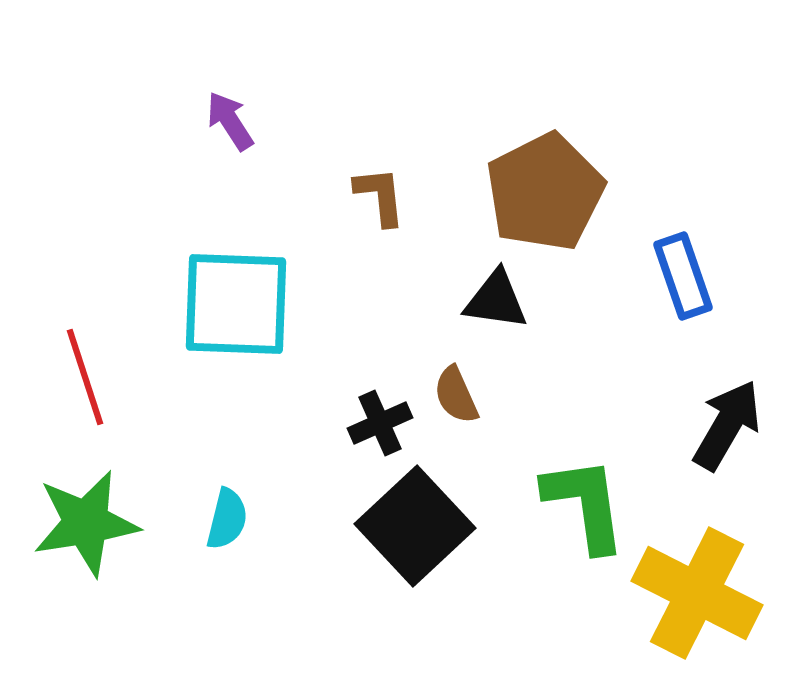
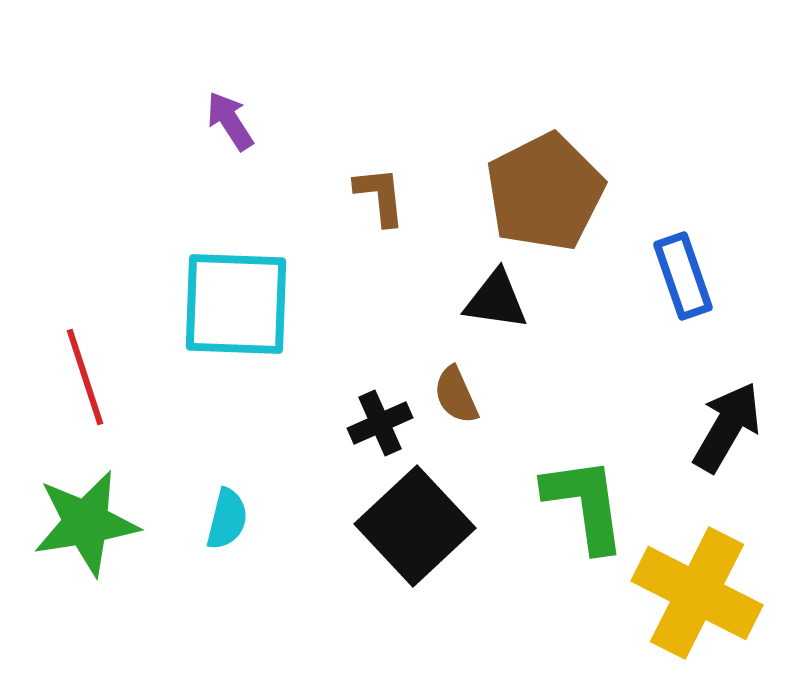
black arrow: moved 2 px down
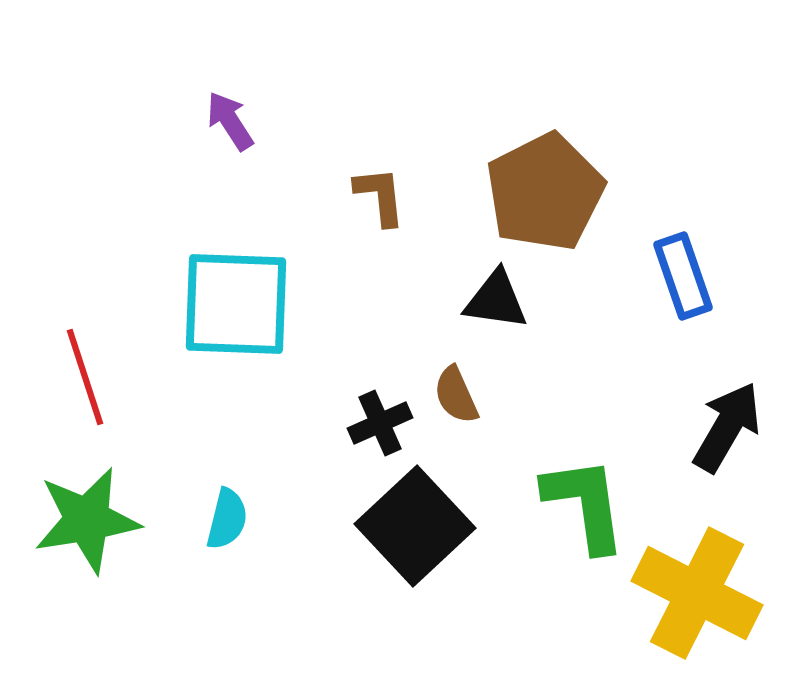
green star: moved 1 px right, 3 px up
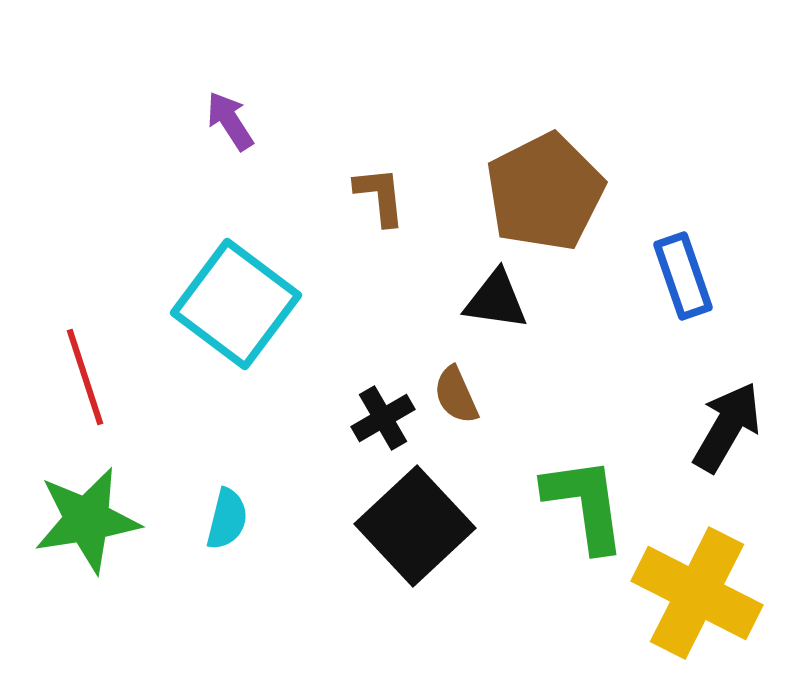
cyan square: rotated 35 degrees clockwise
black cross: moved 3 px right, 5 px up; rotated 6 degrees counterclockwise
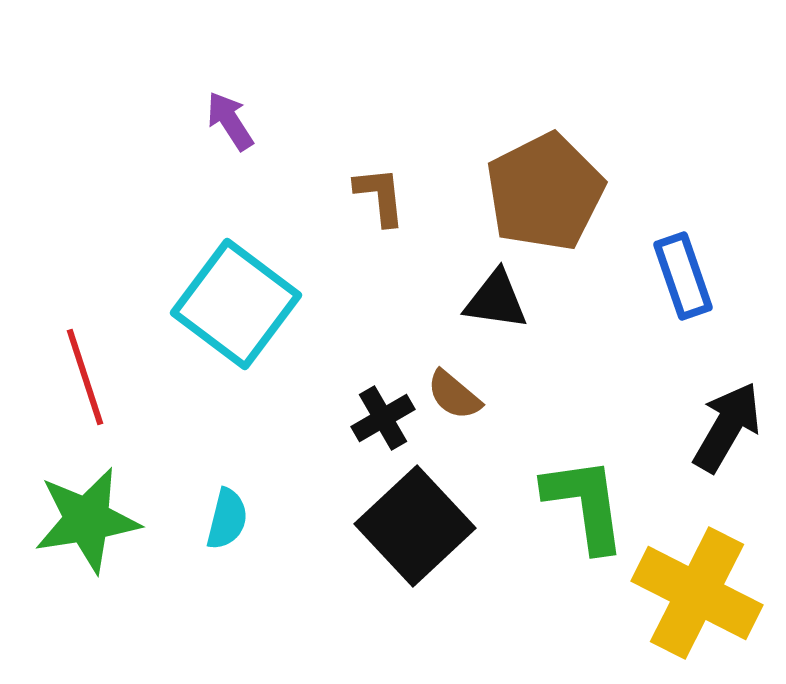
brown semicircle: moved 2 px left; rotated 26 degrees counterclockwise
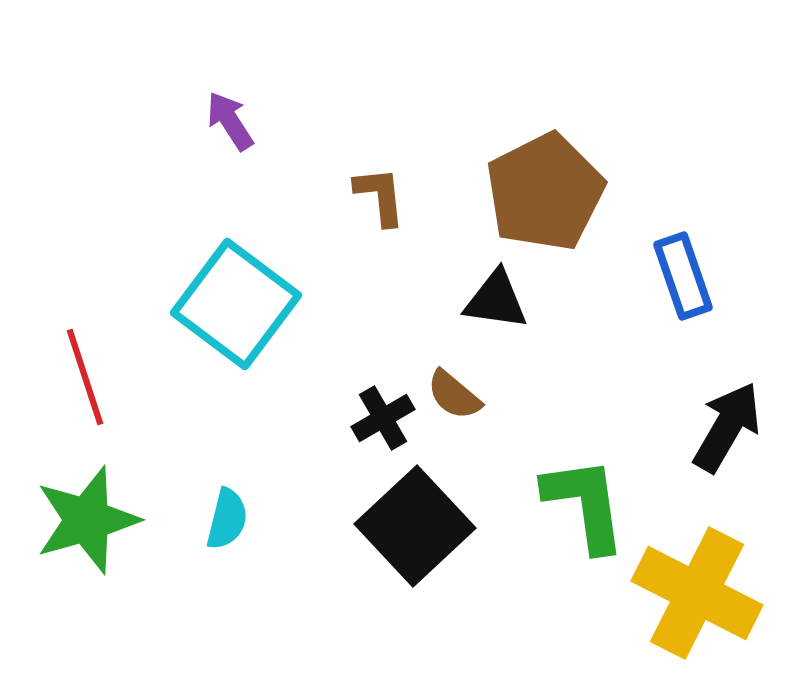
green star: rotated 7 degrees counterclockwise
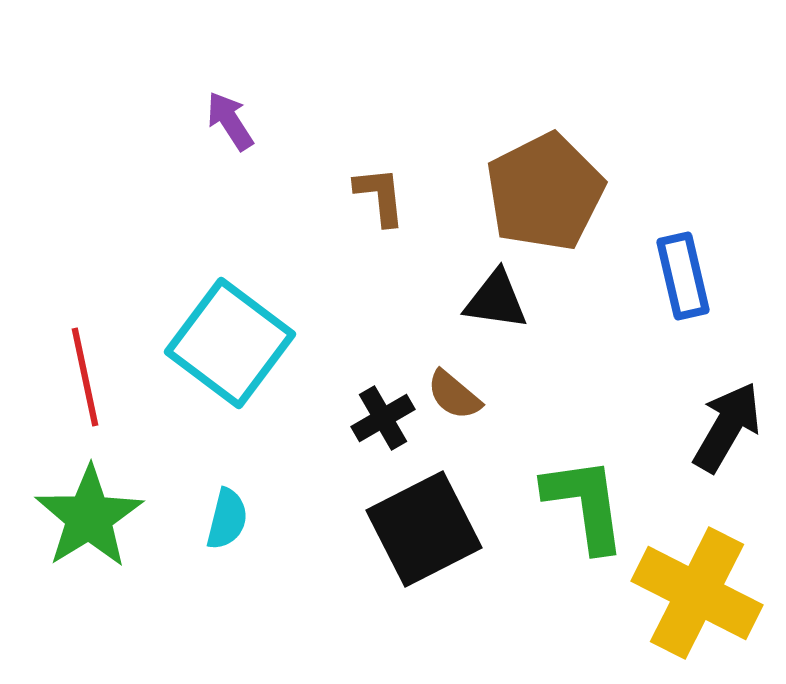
blue rectangle: rotated 6 degrees clockwise
cyan square: moved 6 px left, 39 px down
red line: rotated 6 degrees clockwise
green star: moved 2 px right, 3 px up; rotated 16 degrees counterclockwise
black square: moved 9 px right, 3 px down; rotated 16 degrees clockwise
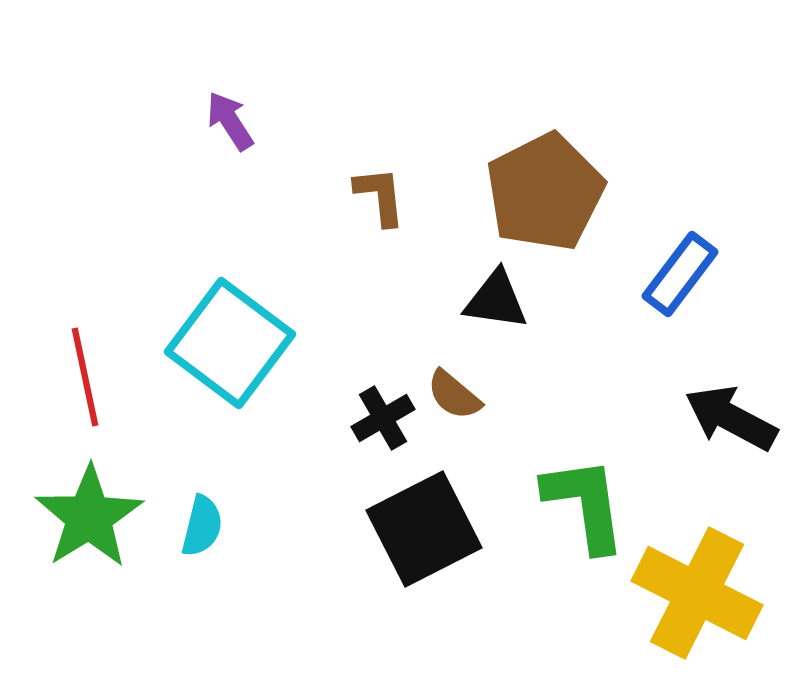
blue rectangle: moved 3 px left, 2 px up; rotated 50 degrees clockwise
black arrow: moved 4 px right, 9 px up; rotated 92 degrees counterclockwise
cyan semicircle: moved 25 px left, 7 px down
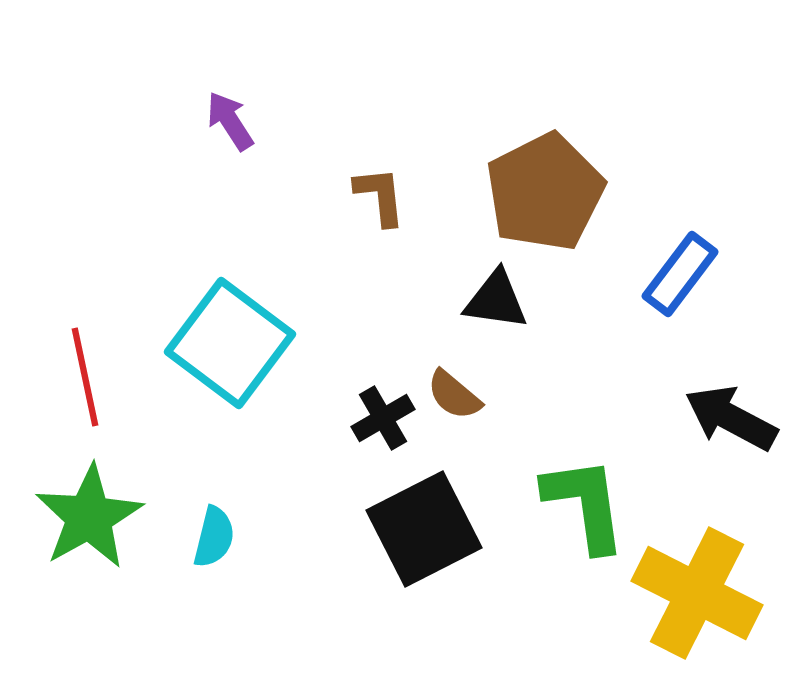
green star: rotated 3 degrees clockwise
cyan semicircle: moved 12 px right, 11 px down
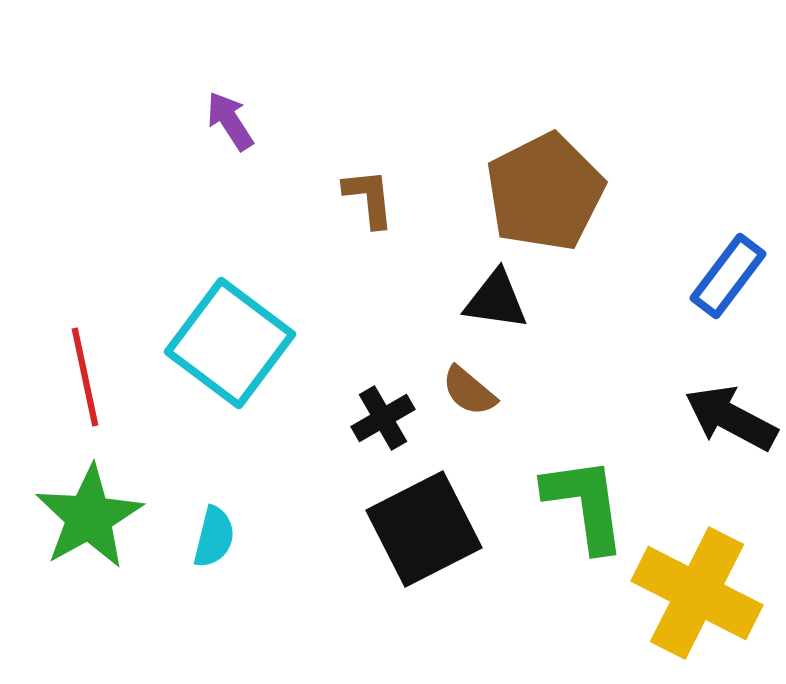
brown L-shape: moved 11 px left, 2 px down
blue rectangle: moved 48 px right, 2 px down
brown semicircle: moved 15 px right, 4 px up
